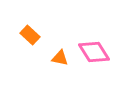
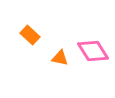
pink diamond: moved 1 px left, 1 px up
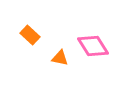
pink diamond: moved 5 px up
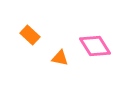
pink diamond: moved 2 px right
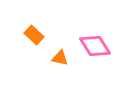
orange rectangle: moved 4 px right
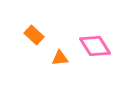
orange triangle: rotated 18 degrees counterclockwise
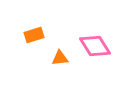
orange rectangle: rotated 60 degrees counterclockwise
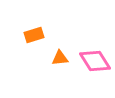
pink diamond: moved 15 px down
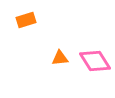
orange rectangle: moved 8 px left, 15 px up
